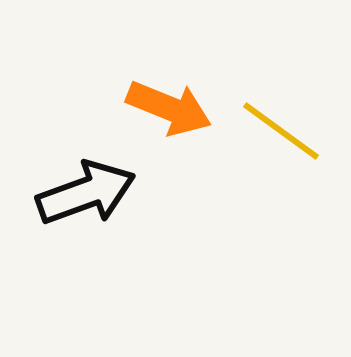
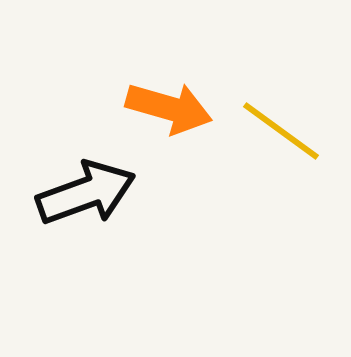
orange arrow: rotated 6 degrees counterclockwise
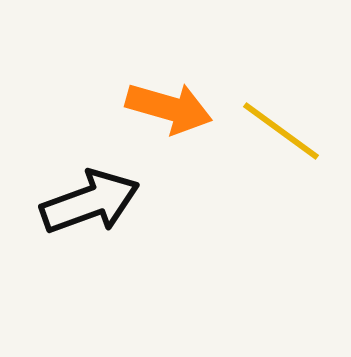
black arrow: moved 4 px right, 9 px down
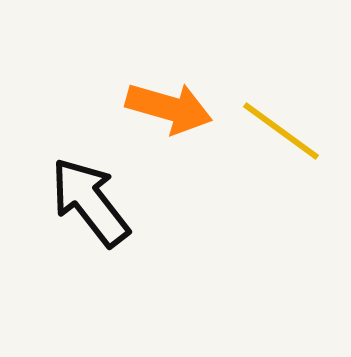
black arrow: rotated 108 degrees counterclockwise
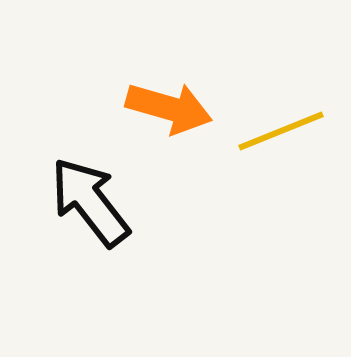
yellow line: rotated 58 degrees counterclockwise
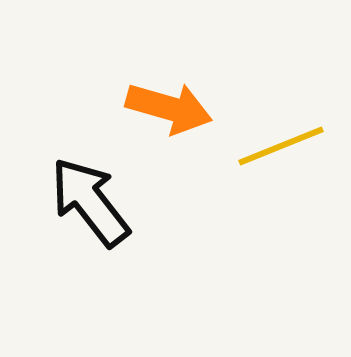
yellow line: moved 15 px down
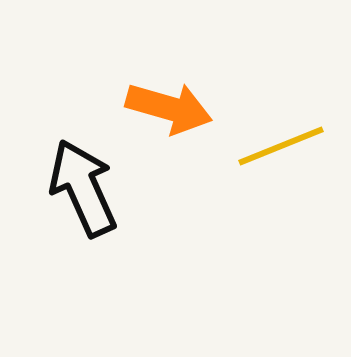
black arrow: moved 7 px left, 14 px up; rotated 14 degrees clockwise
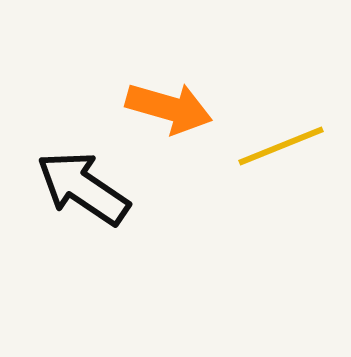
black arrow: rotated 32 degrees counterclockwise
